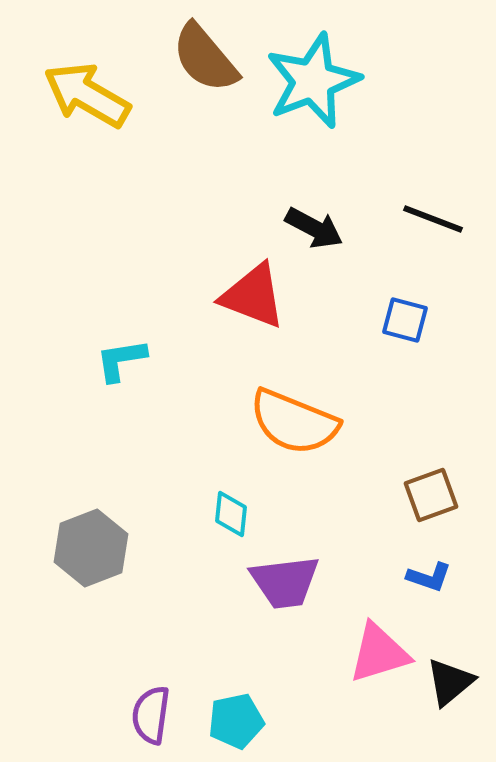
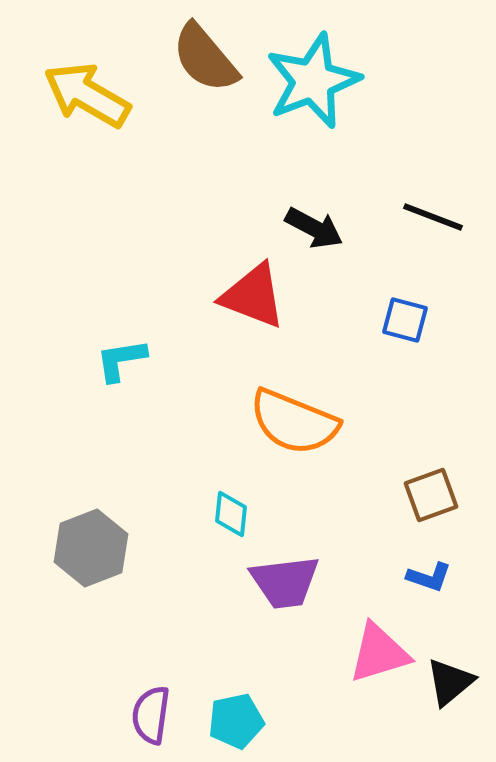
black line: moved 2 px up
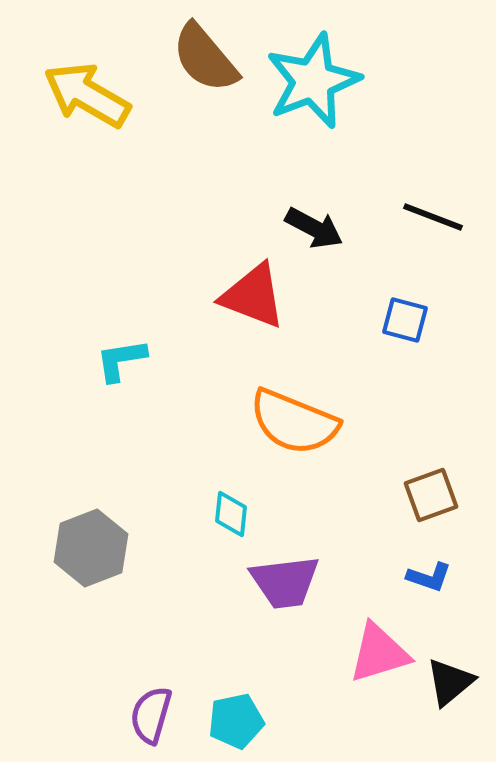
purple semicircle: rotated 8 degrees clockwise
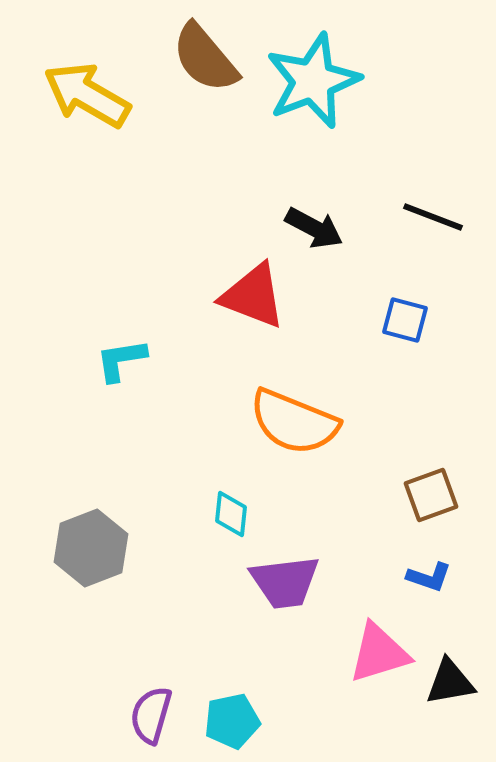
black triangle: rotated 30 degrees clockwise
cyan pentagon: moved 4 px left
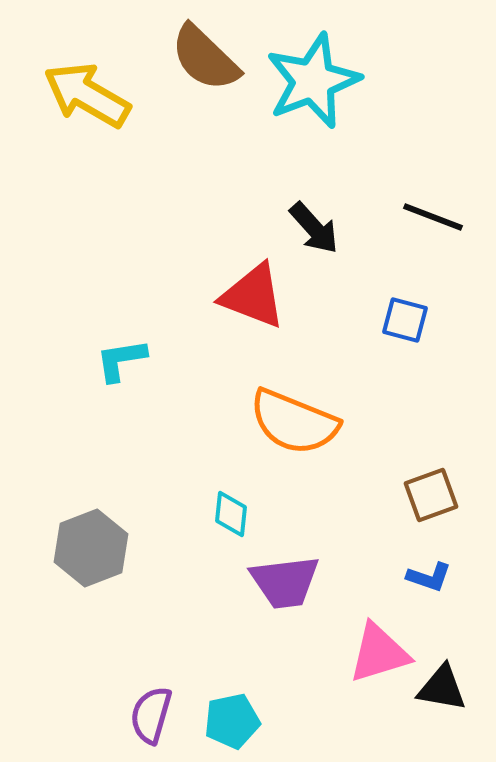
brown semicircle: rotated 6 degrees counterclockwise
black arrow: rotated 20 degrees clockwise
black triangle: moved 8 px left, 6 px down; rotated 20 degrees clockwise
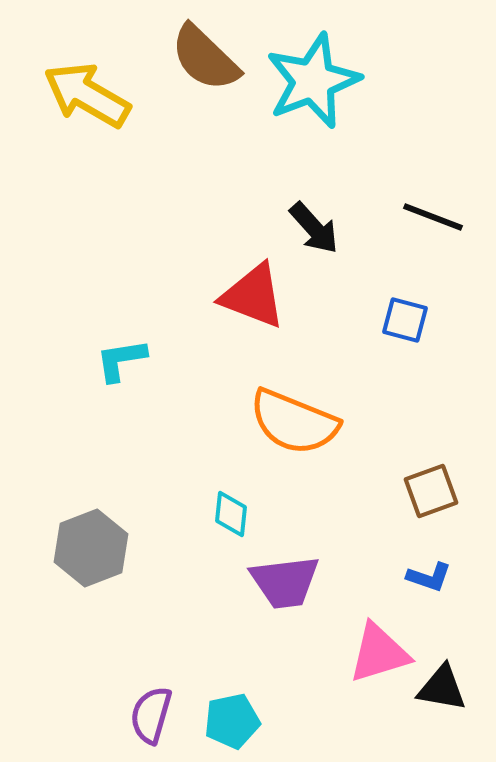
brown square: moved 4 px up
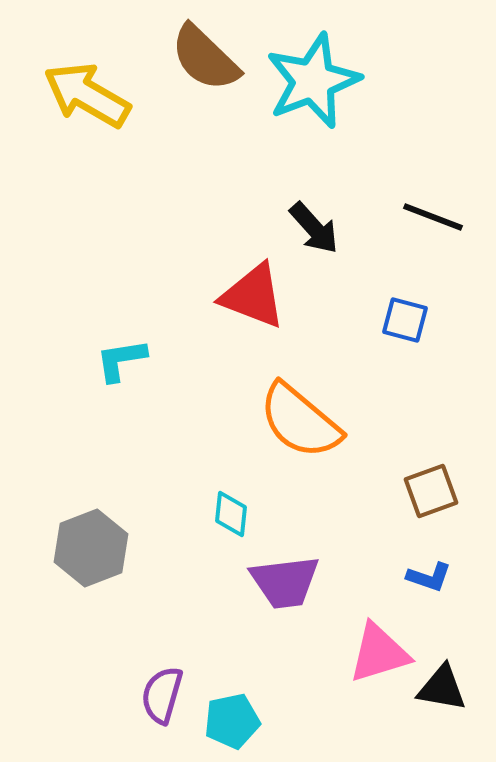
orange semicircle: moved 6 px right, 1 px up; rotated 18 degrees clockwise
purple semicircle: moved 11 px right, 20 px up
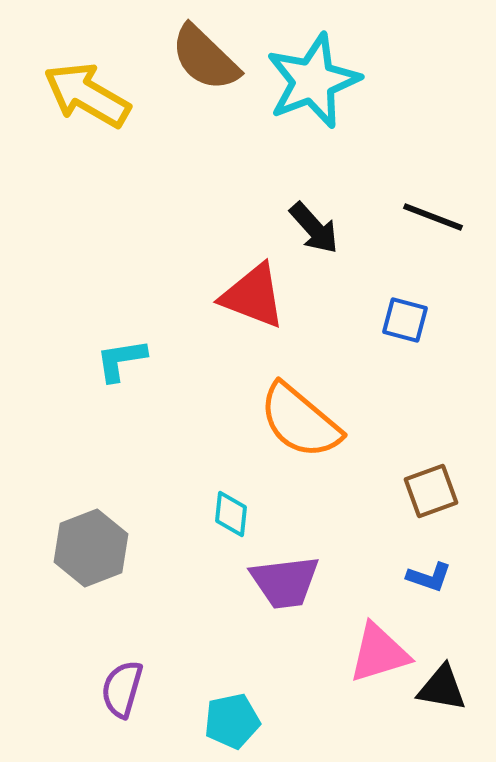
purple semicircle: moved 40 px left, 6 px up
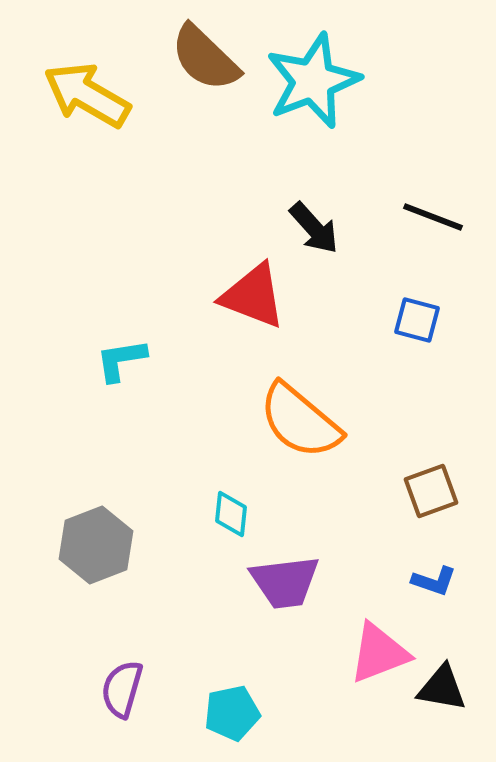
blue square: moved 12 px right
gray hexagon: moved 5 px right, 3 px up
blue L-shape: moved 5 px right, 4 px down
pink triangle: rotated 4 degrees counterclockwise
cyan pentagon: moved 8 px up
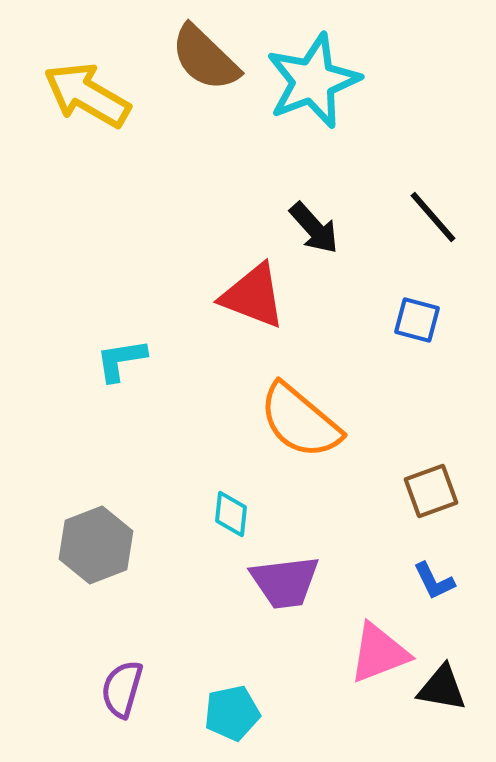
black line: rotated 28 degrees clockwise
blue L-shape: rotated 45 degrees clockwise
